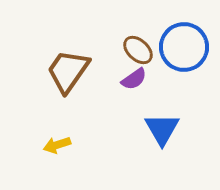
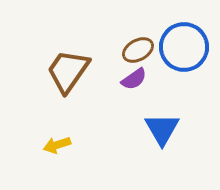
brown ellipse: rotated 72 degrees counterclockwise
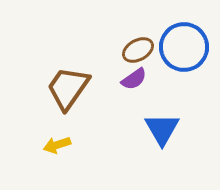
brown trapezoid: moved 17 px down
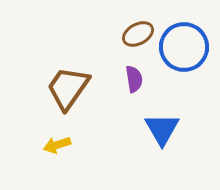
brown ellipse: moved 16 px up
purple semicircle: rotated 64 degrees counterclockwise
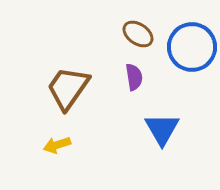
brown ellipse: rotated 64 degrees clockwise
blue circle: moved 8 px right
purple semicircle: moved 2 px up
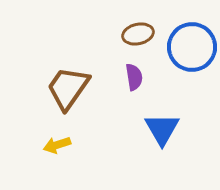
brown ellipse: rotated 48 degrees counterclockwise
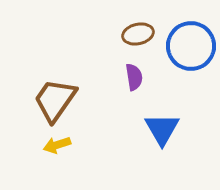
blue circle: moved 1 px left, 1 px up
brown trapezoid: moved 13 px left, 12 px down
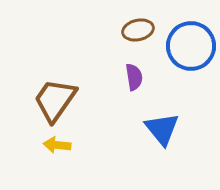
brown ellipse: moved 4 px up
blue triangle: rotated 9 degrees counterclockwise
yellow arrow: rotated 24 degrees clockwise
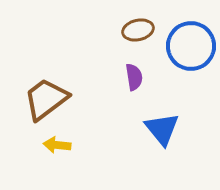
brown trapezoid: moved 9 px left, 1 px up; rotated 18 degrees clockwise
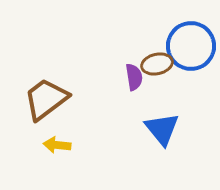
brown ellipse: moved 19 px right, 34 px down
